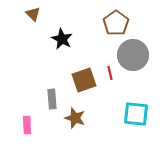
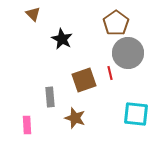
gray circle: moved 5 px left, 2 px up
gray rectangle: moved 2 px left, 2 px up
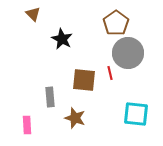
brown square: rotated 25 degrees clockwise
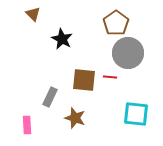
red line: moved 4 px down; rotated 72 degrees counterclockwise
gray rectangle: rotated 30 degrees clockwise
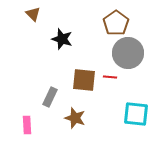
black star: rotated 10 degrees counterclockwise
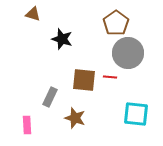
brown triangle: rotated 28 degrees counterclockwise
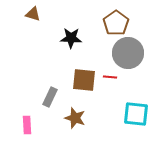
black star: moved 9 px right, 1 px up; rotated 15 degrees counterclockwise
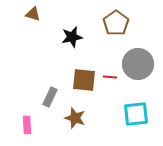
black star: moved 1 px right, 1 px up; rotated 15 degrees counterclockwise
gray circle: moved 10 px right, 11 px down
cyan square: rotated 12 degrees counterclockwise
